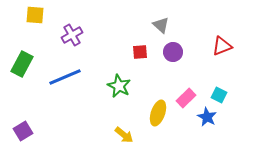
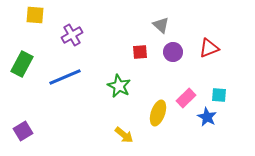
red triangle: moved 13 px left, 2 px down
cyan square: rotated 21 degrees counterclockwise
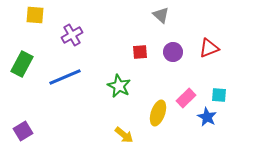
gray triangle: moved 10 px up
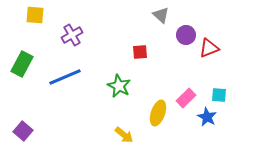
purple circle: moved 13 px right, 17 px up
purple square: rotated 18 degrees counterclockwise
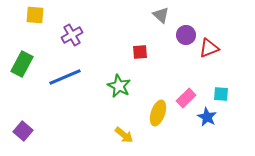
cyan square: moved 2 px right, 1 px up
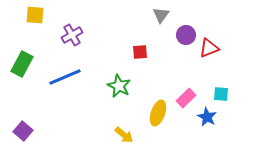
gray triangle: rotated 24 degrees clockwise
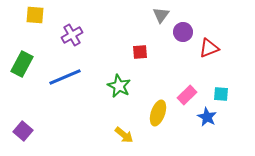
purple circle: moved 3 px left, 3 px up
pink rectangle: moved 1 px right, 3 px up
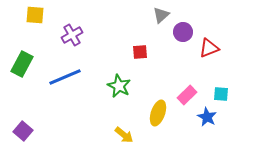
gray triangle: rotated 12 degrees clockwise
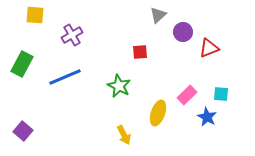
gray triangle: moved 3 px left
yellow arrow: rotated 24 degrees clockwise
